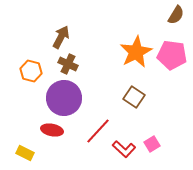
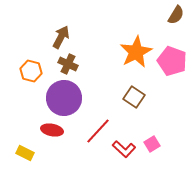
pink pentagon: moved 6 px down; rotated 12 degrees clockwise
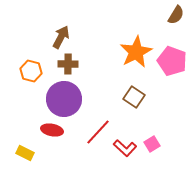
brown cross: rotated 24 degrees counterclockwise
purple circle: moved 1 px down
red line: moved 1 px down
red L-shape: moved 1 px right, 1 px up
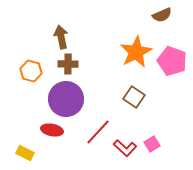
brown semicircle: moved 14 px left; rotated 36 degrees clockwise
brown arrow: rotated 40 degrees counterclockwise
purple circle: moved 2 px right
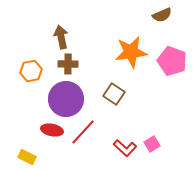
orange star: moved 5 px left; rotated 20 degrees clockwise
orange hexagon: rotated 25 degrees counterclockwise
brown square: moved 20 px left, 3 px up
red line: moved 15 px left
yellow rectangle: moved 2 px right, 4 px down
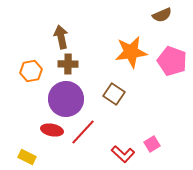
red L-shape: moved 2 px left, 6 px down
